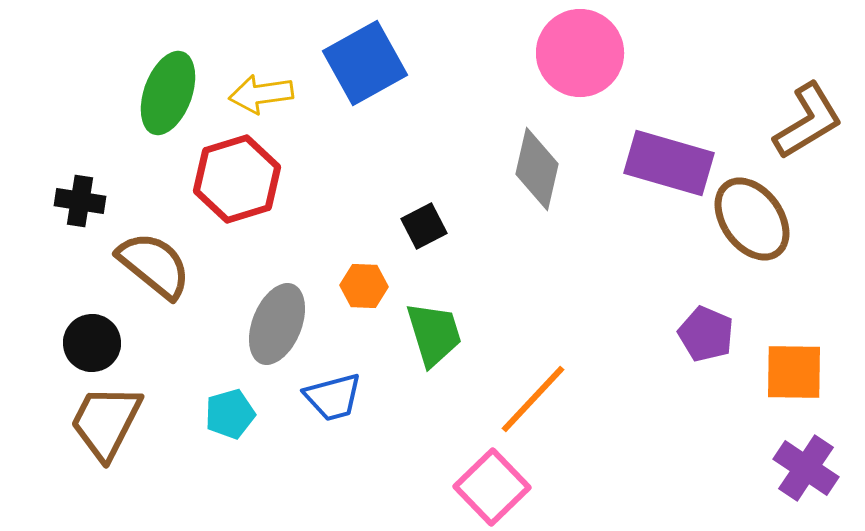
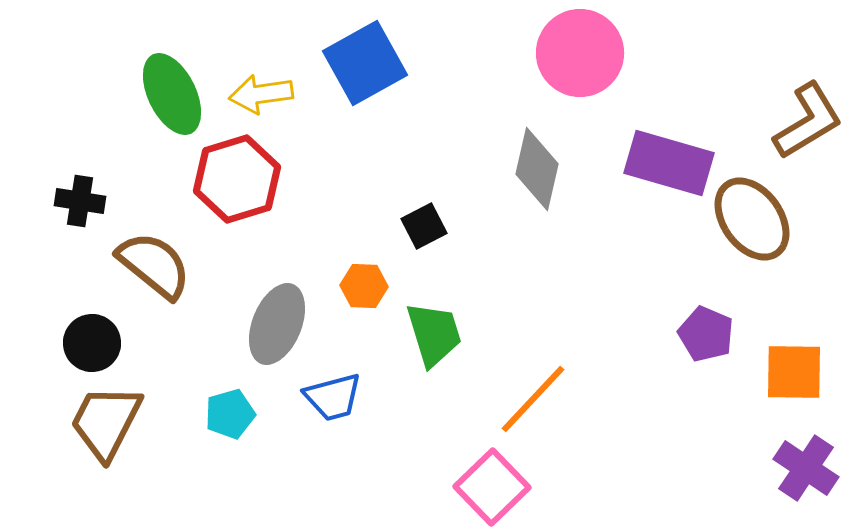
green ellipse: moved 4 px right, 1 px down; rotated 46 degrees counterclockwise
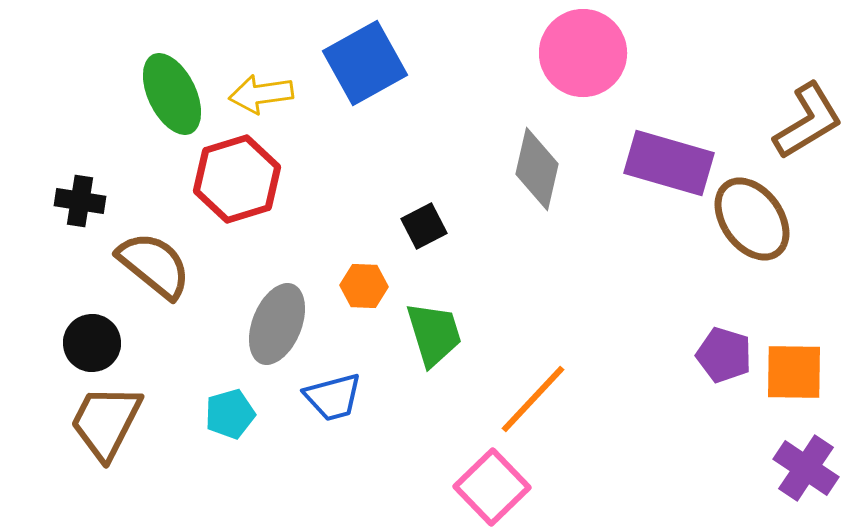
pink circle: moved 3 px right
purple pentagon: moved 18 px right, 21 px down; rotated 6 degrees counterclockwise
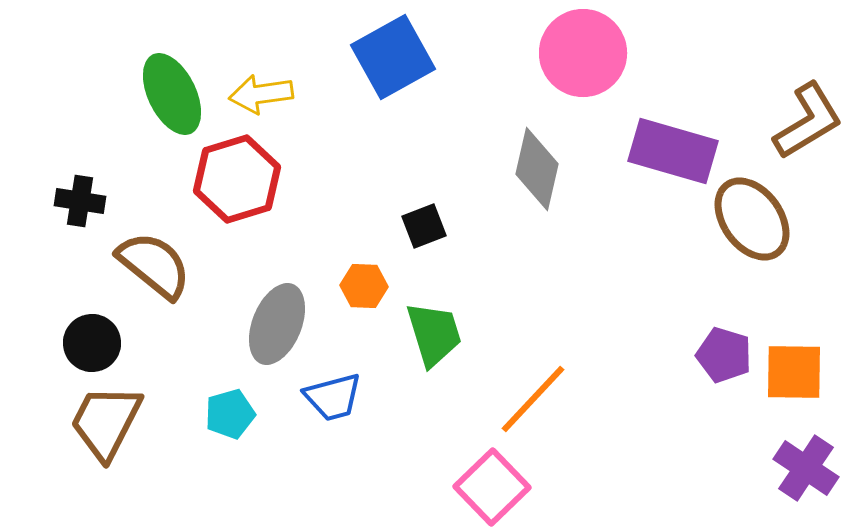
blue square: moved 28 px right, 6 px up
purple rectangle: moved 4 px right, 12 px up
black square: rotated 6 degrees clockwise
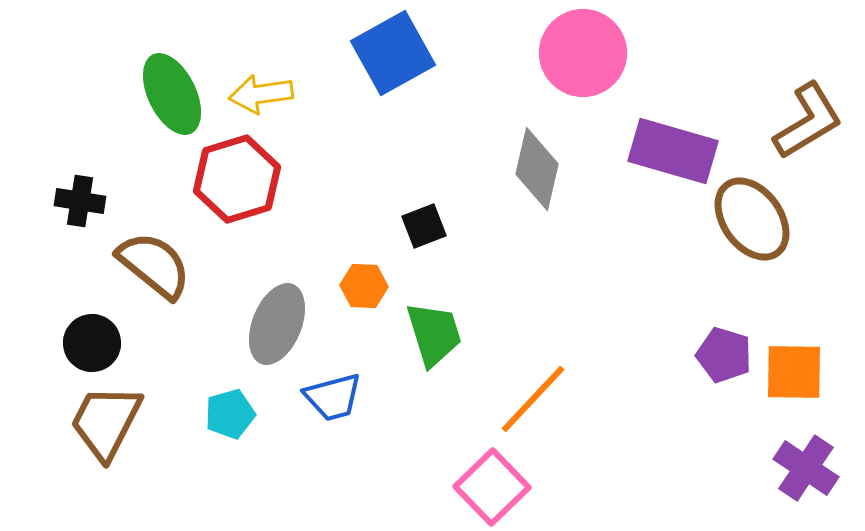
blue square: moved 4 px up
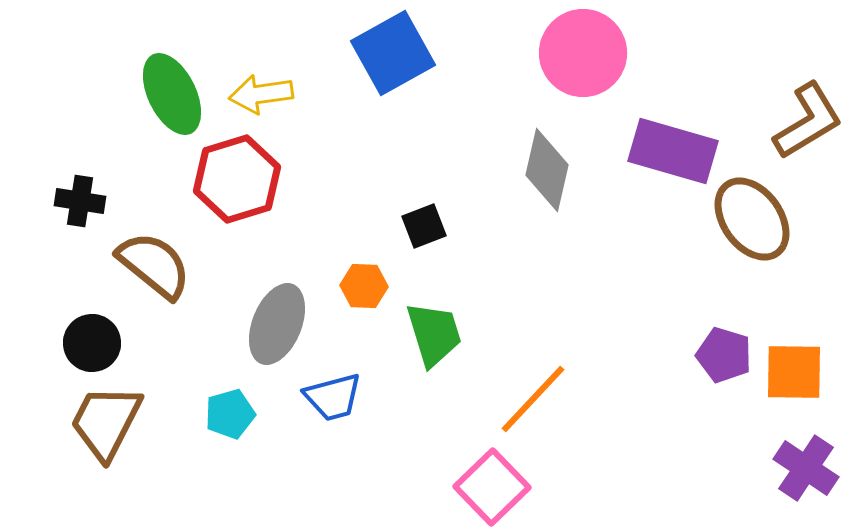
gray diamond: moved 10 px right, 1 px down
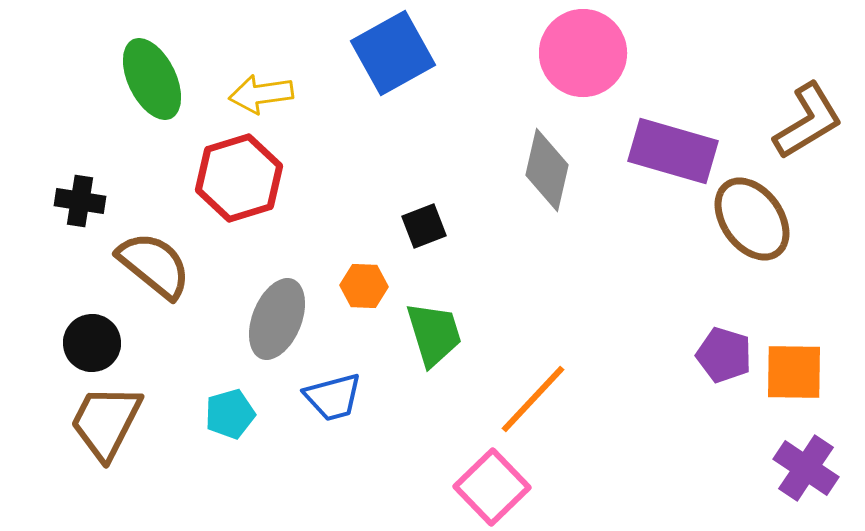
green ellipse: moved 20 px left, 15 px up
red hexagon: moved 2 px right, 1 px up
gray ellipse: moved 5 px up
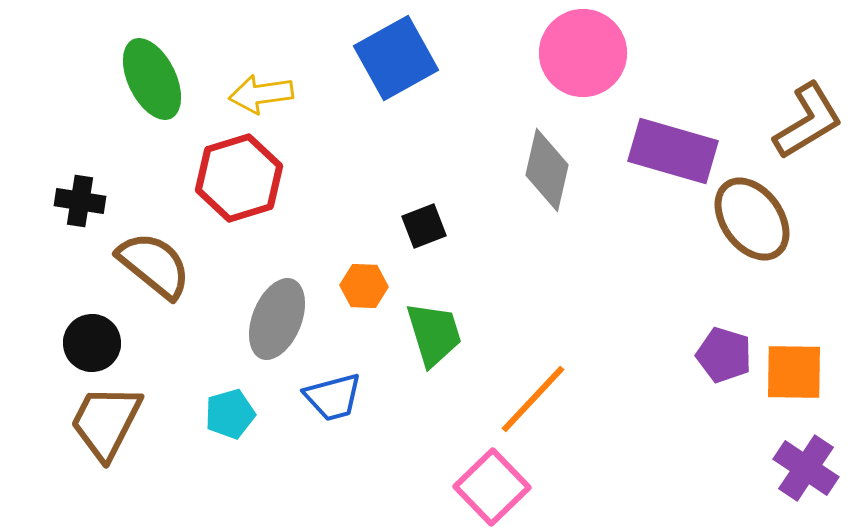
blue square: moved 3 px right, 5 px down
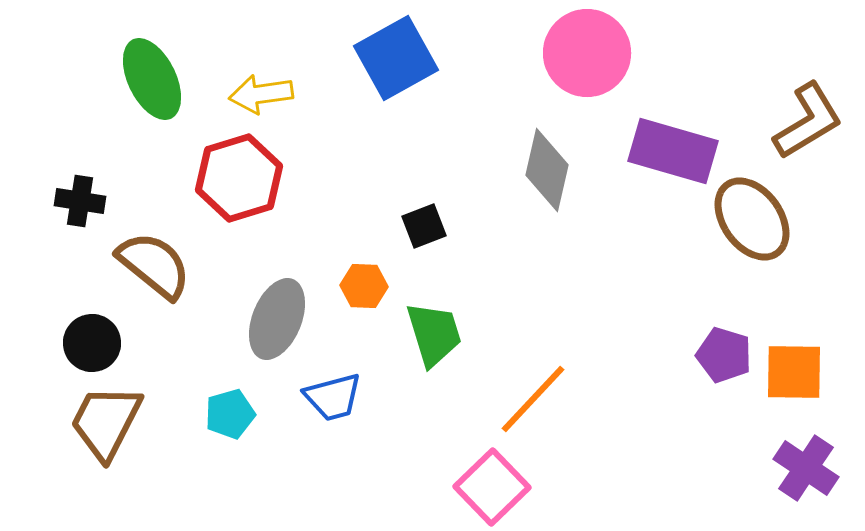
pink circle: moved 4 px right
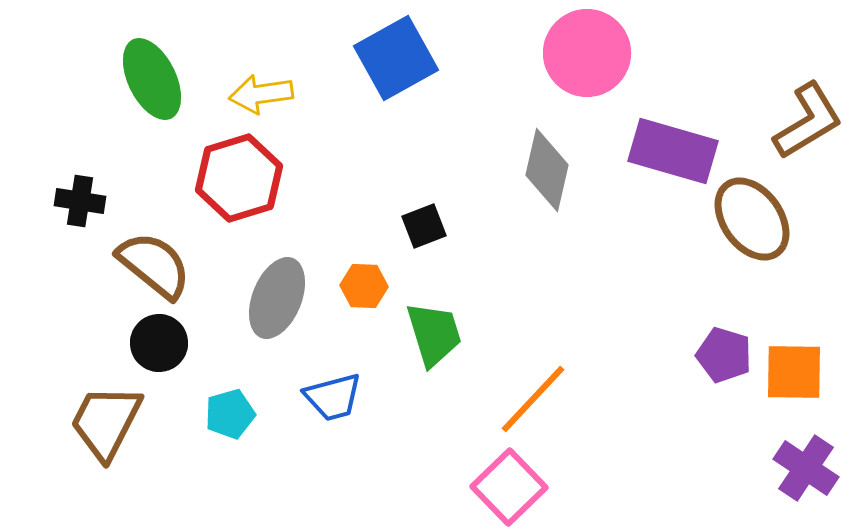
gray ellipse: moved 21 px up
black circle: moved 67 px right
pink square: moved 17 px right
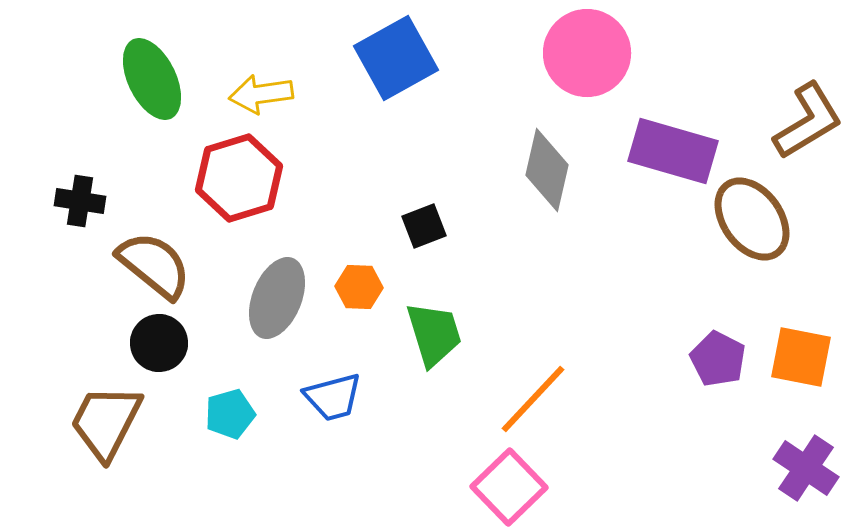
orange hexagon: moved 5 px left, 1 px down
purple pentagon: moved 6 px left, 4 px down; rotated 10 degrees clockwise
orange square: moved 7 px right, 15 px up; rotated 10 degrees clockwise
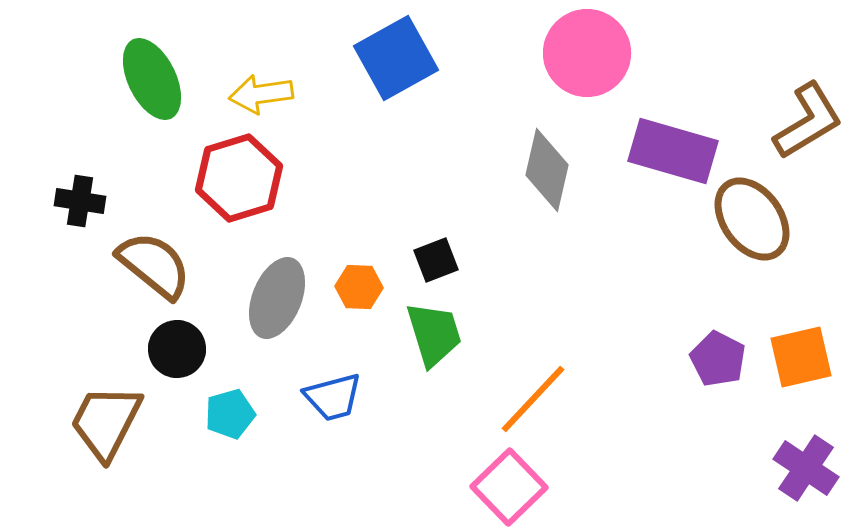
black square: moved 12 px right, 34 px down
black circle: moved 18 px right, 6 px down
orange square: rotated 24 degrees counterclockwise
